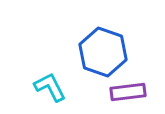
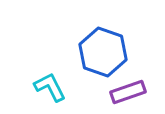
purple rectangle: rotated 12 degrees counterclockwise
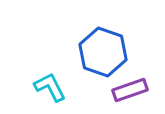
purple rectangle: moved 2 px right, 2 px up
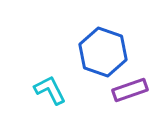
cyan L-shape: moved 3 px down
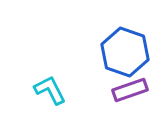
blue hexagon: moved 22 px right
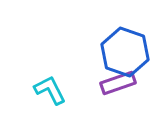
purple rectangle: moved 12 px left, 7 px up
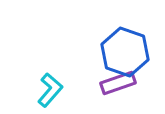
cyan L-shape: rotated 68 degrees clockwise
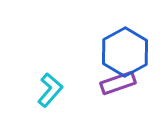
blue hexagon: rotated 12 degrees clockwise
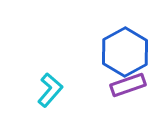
purple rectangle: moved 10 px right, 2 px down
